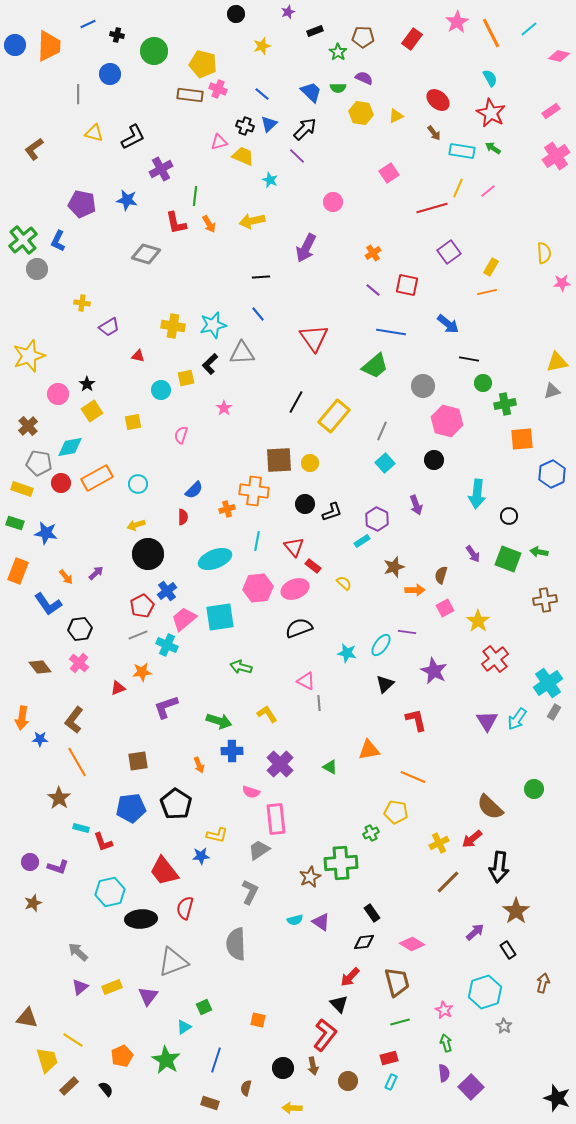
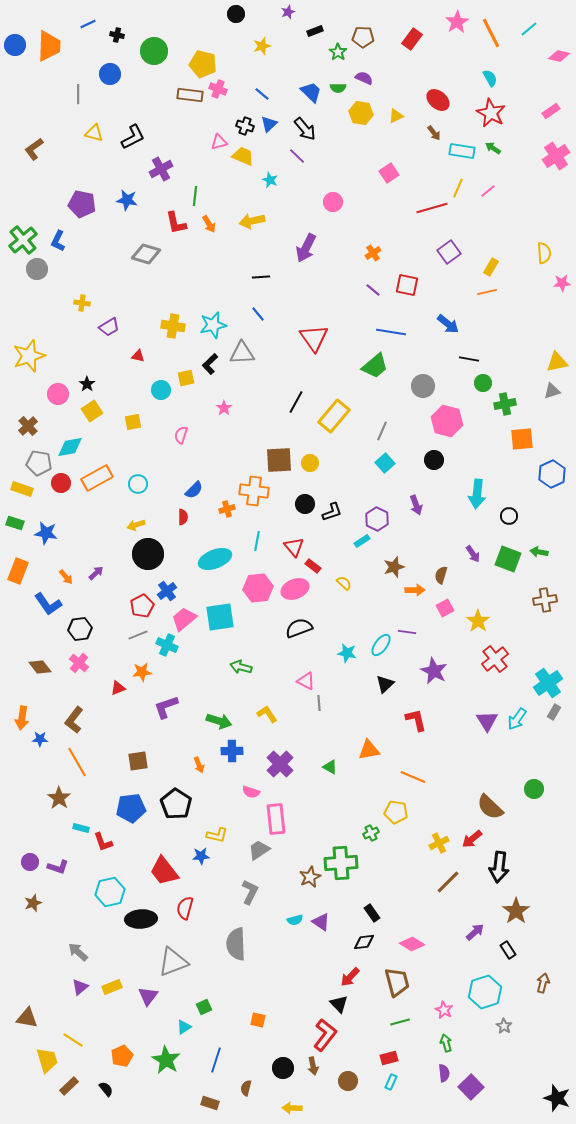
black arrow at (305, 129): rotated 95 degrees clockwise
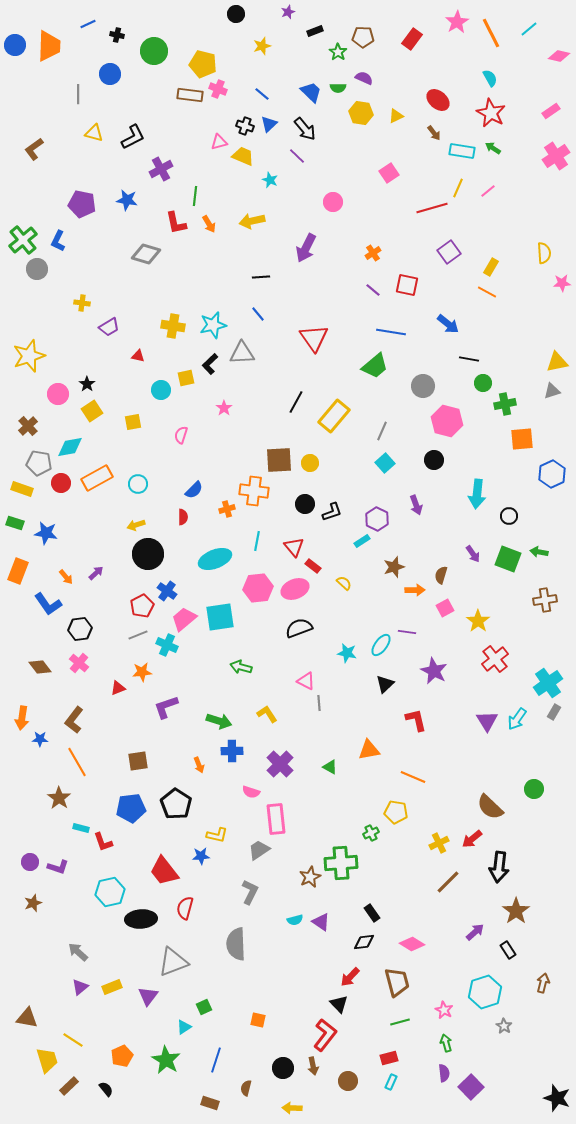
orange line at (487, 292): rotated 42 degrees clockwise
blue cross at (167, 591): rotated 18 degrees counterclockwise
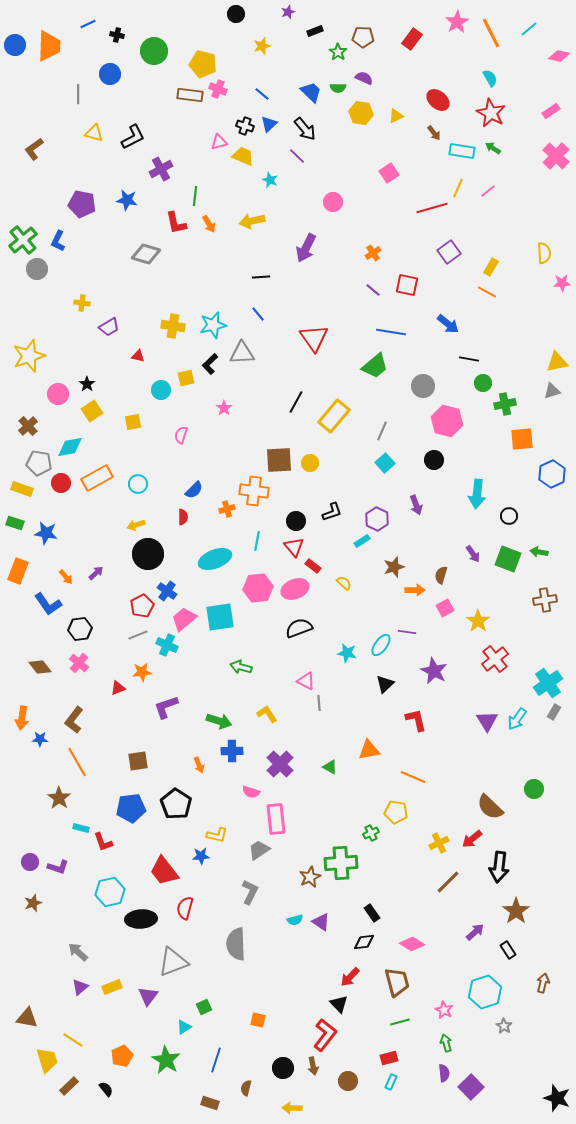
pink cross at (556, 156): rotated 12 degrees counterclockwise
black circle at (305, 504): moved 9 px left, 17 px down
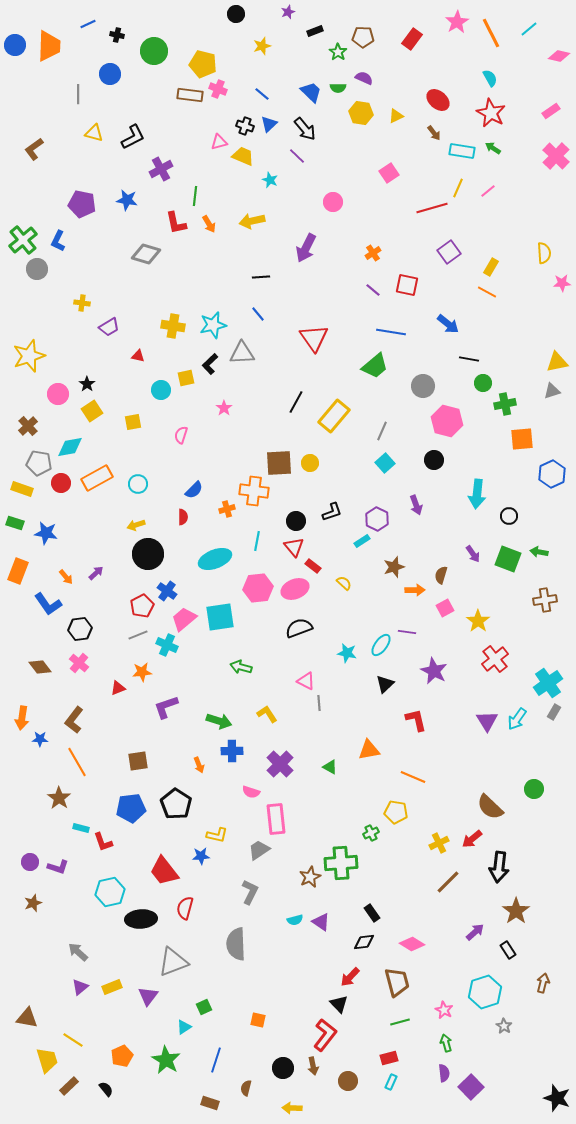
brown square at (279, 460): moved 3 px down
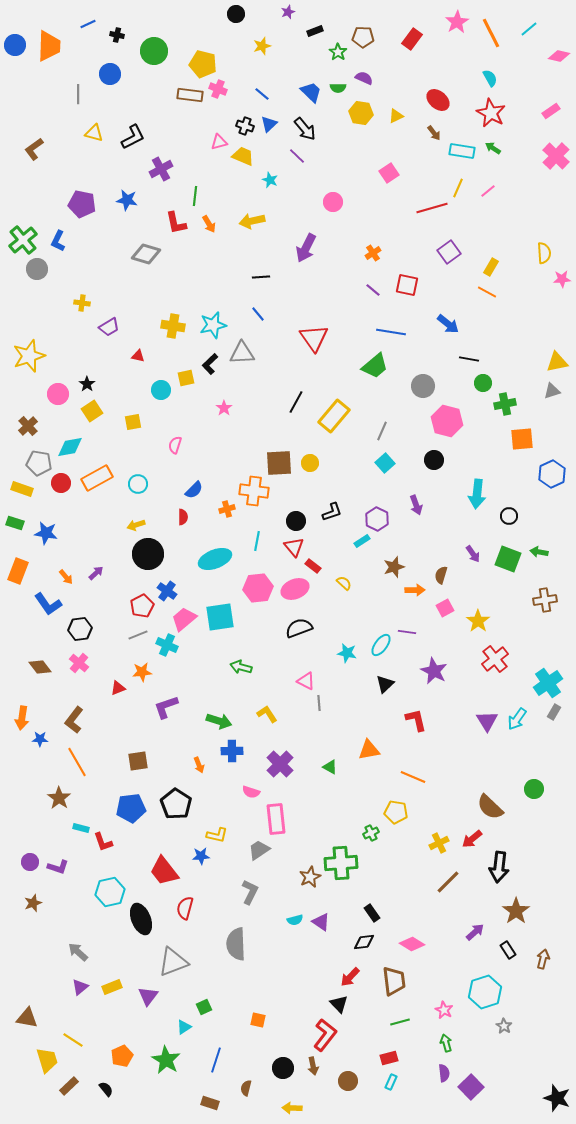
pink star at (562, 283): moved 4 px up
pink semicircle at (181, 435): moved 6 px left, 10 px down
black ellipse at (141, 919): rotated 72 degrees clockwise
brown trapezoid at (397, 982): moved 3 px left, 1 px up; rotated 8 degrees clockwise
brown arrow at (543, 983): moved 24 px up
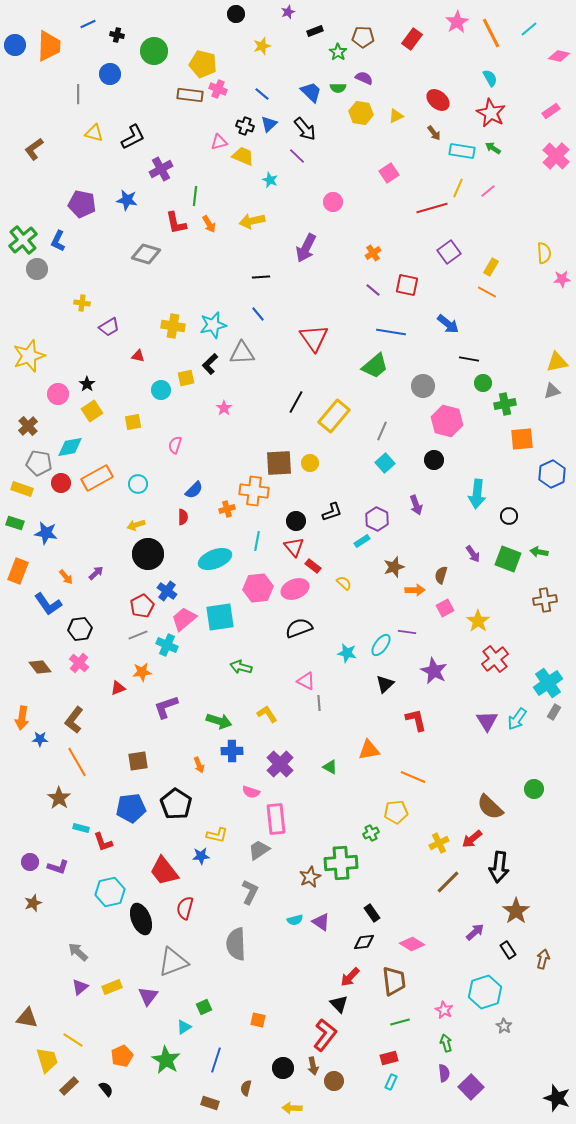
yellow pentagon at (396, 812): rotated 15 degrees counterclockwise
brown circle at (348, 1081): moved 14 px left
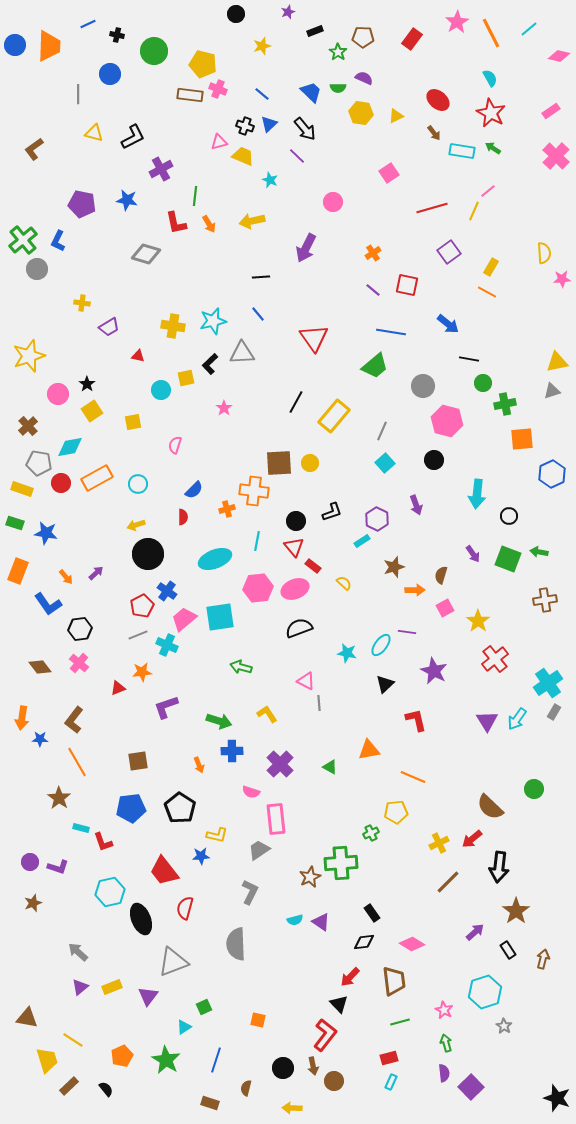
yellow line at (458, 188): moved 16 px right, 23 px down
cyan star at (213, 325): moved 4 px up
black pentagon at (176, 804): moved 4 px right, 4 px down
